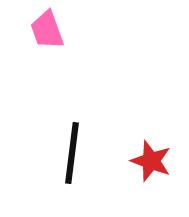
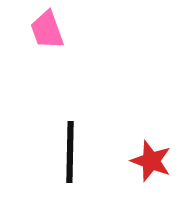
black line: moved 2 px left, 1 px up; rotated 6 degrees counterclockwise
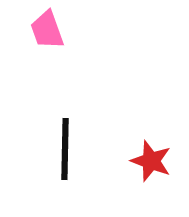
black line: moved 5 px left, 3 px up
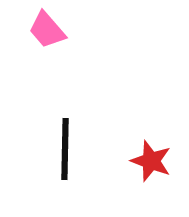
pink trapezoid: rotated 21 degrees counterclockwise
